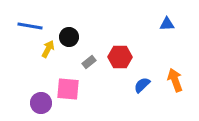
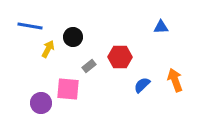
blue triangle: moved 6 px left, 3 px down
black circle: moved 4 px right
gray rectangle: moved 4 px down
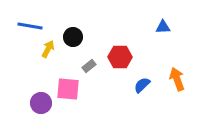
blue triangle: moved 2 px right
orange arrow: moved 2 px right, 1 px up
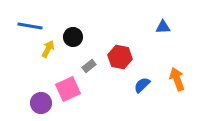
red hexagon: rotated 10 degrees clockwise
pink square: rotated 30 degrees counterclockwise
